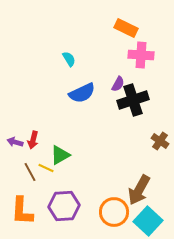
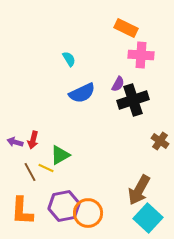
purple hexagon: rotated 8 degrees counterclockwise
orange circle: moved 26 px left, 1 px down
cyan square: moved 3 px up
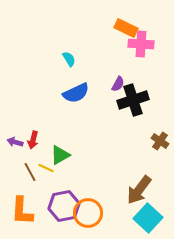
pink cross: moved 11 px up
blue semicircle: moved 6 px left
brown arrow: rotated 8 degrees clockwise
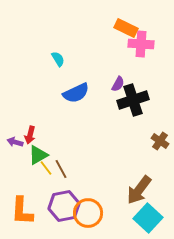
cyan semicircle: moved 11 px left
red arrow: moved 3 px left, 5 px up
green triangle: moved 22 px left
yellow line: rotated 28 degrees clockwise
brown line: moved 31 px right, 3 px up
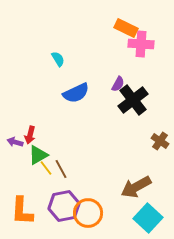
black cross: rotated 20 degrees counterclockwise
brown arrow: moved 3 px left, 3 px up; rotated 24 degrees clockwise
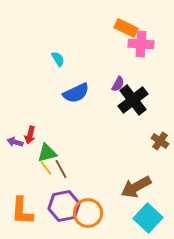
green triangle: moved 9 px right, 2 px up; rotated 15 degrees clockwise
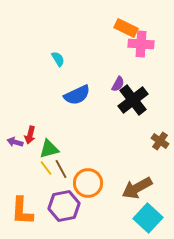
blue semicircle: moved 1 px right, 2 px down
green triangle: moved 2 px right, 4 px up
brown arrow: moved 1 px right, 1 px down
orange circle: moved 30 px up
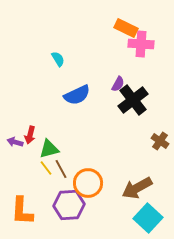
purple hexagon: moved 5 px right, 1 px up; rotated 8 degrees clockwise
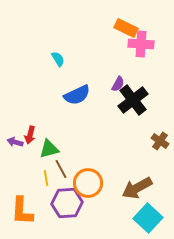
yellow line: moved 10 px down; rotated 28 degrees clockwise
purple hexagon: moved 2 px left, 2 px up
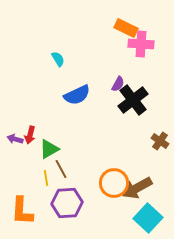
purple arrow: moved 3 px up
green triangle: rotated 15 degrees counterclockwise
orange circle: moved 26 px right
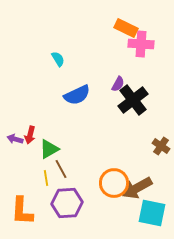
brown cross: moved 1 px right, 5 px down
cyan square: moved 4 px right, 5 px up; rotated 32 degrees counterclockwise
